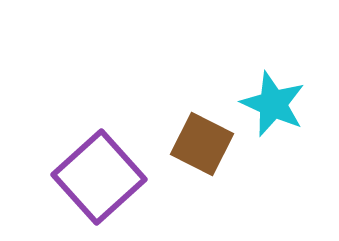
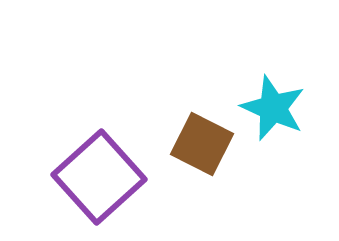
cyan star: moved 4 px down
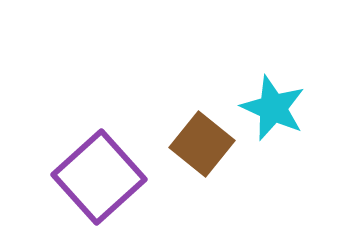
brown square: rotated 12 degrees clockwise
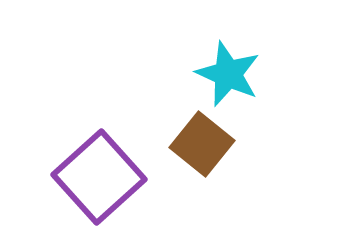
cyan star: moved 45 px left, 34 px up
